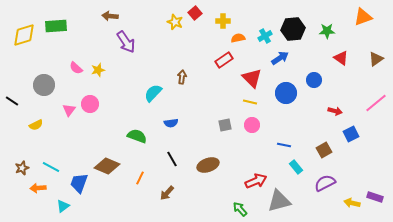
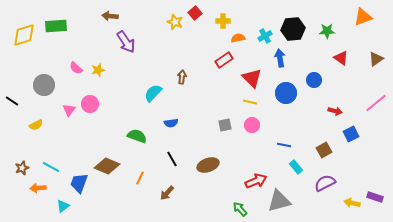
blue arrow at (280, 58): rotated 66 degrees counterclockwise
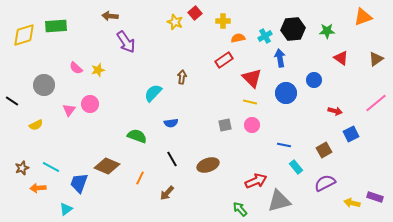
cyan triangle at (63, 206): moved 3 px right, 3 px down
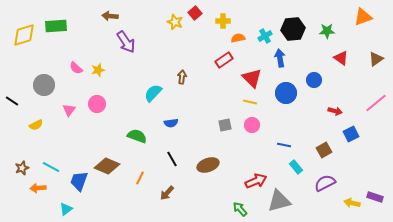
pink circle at (90, 104): moved 7 px right
blue trapezoid at (79, 183): moved 2 px up
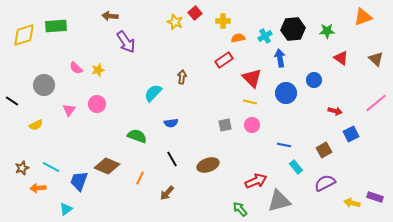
brown triangle at (376, 59): rotated 42 degrees counterclockwise
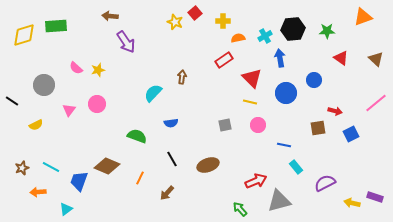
pink circle at (252, 125): moved 6 px right
brown square at (324, 150): moved 6 px left, 22 px up; rotated 21 degrees clockwise
orange arrow at (38, 188): moved 4 px down
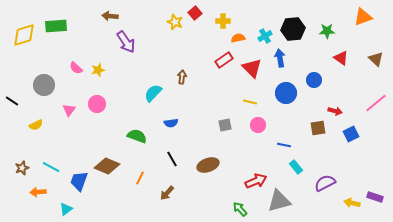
red triangle at (252, 78): moved 10 px up
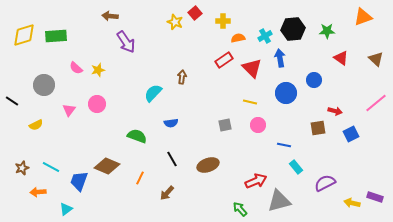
green rectangle at (56, 26): moved 10 px down
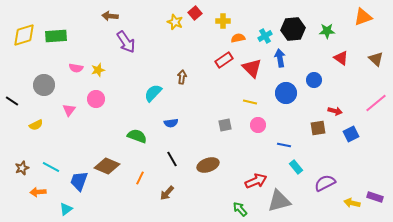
pink semicircle at (76, 68): rotated 32 degrees counterclockwise
pink circle at (97, 104): moved 1 px left, 5 px up
